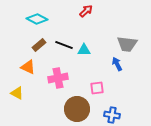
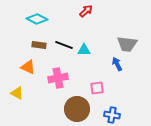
brown rectangle: rotated 48 degrees clockwise
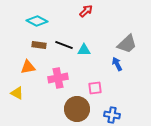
cyan diamond: moved 2 px down
gray trapezoid: rotated 50 degrees counterclockwise
orange triangle: rotated 35 degrees counterclockwise
pink square: moved 2 px left
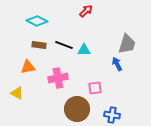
gray trapezoid: rotated 30 degrees counterclockwise
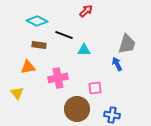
black line: moved 10 px up
yellow triangle: rotated 24 degrees clockwise
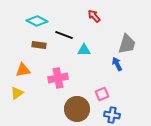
red arrow: moved 8 px right, 5 px down; rotated 88 degrees counterclockwise
orange triangle: moved 5 px left, 3 px down
pink square: moved 7 px right, 6 px down; rotated 16 degrees counterclockwise
yellow triangle: rotated 32 degrees clockwise
